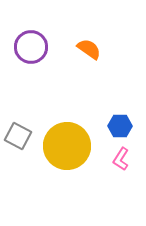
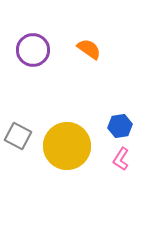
purple circle: moved 2 px right, 3 px down
blue hexagon: rotated 10 degrees counterclockwise
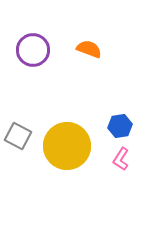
orange semicircle: rotated 15 degrees counterclockwise
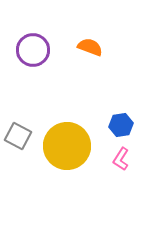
orange semicircle: moved 1 px right, 2 px up
blue hexagon: moved 1 px right, 1 px up
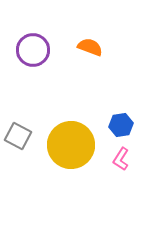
yellow circle: moved 4 px right, 1 px up
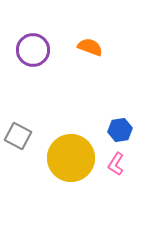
blue hexagon: moved 1 px left, 5 px down
yellow circle: moved 13 px down
pink L-shape: moved 5 px left, 5 px down
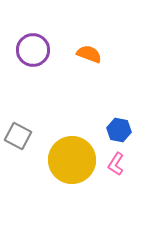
orange semicircle: moved 1 px left, 7 px down
blue hexagon: moved 1 px left; rotated 20 degrees clockwise
yellow circle: moved 1 px right, 2 px down
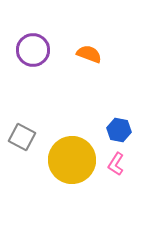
gray square: moved 4 px right, 1 px down
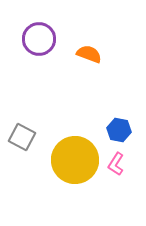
purple circle: moved 6 px right, 11 px up
yellow circle: moved 3 px right
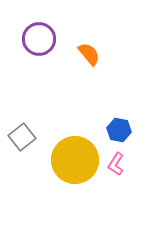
orange semicircle: rotated 30 degrees clockwise
gray square: rotated 24 degrees clockwise
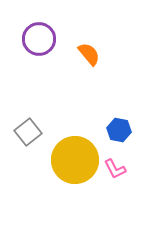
gray square: moved 6 px right, 5 px up
pink L-shape: moved 1 px left, 5 px down; rotated 60 degrees counterclockwise
